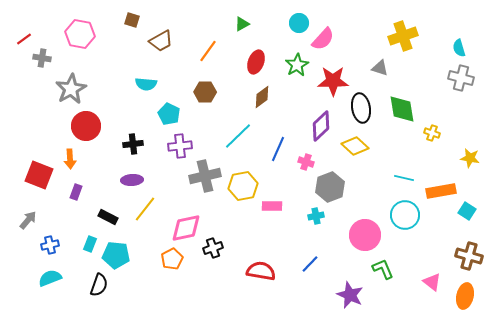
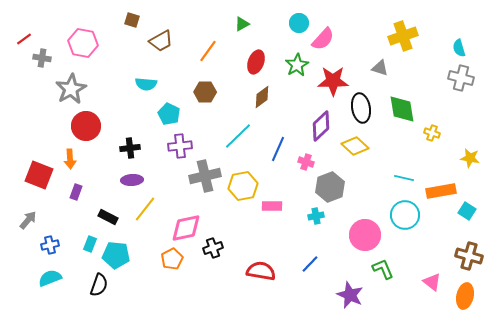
pink hexagon at (80, 34): moved 3 px right, 9 px down
black cross at (133, 144): moved 3 px left, 4 px down
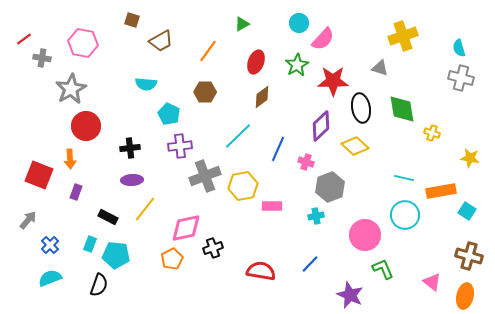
gray cross at (205, 176): rotated 8 degrees counterclockwise
blue cross at (50, 245): rotated 30 degrees counterclockwise
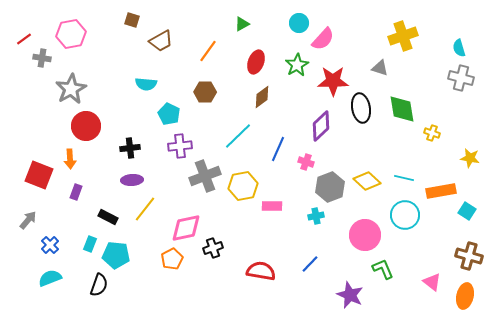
pink hexagon at (83, 43): moved 12 px left, 9 px up; rotated 20 degrees counterclockwise
yellow diamond at (355, 146): moved 12 px right, 35 px down
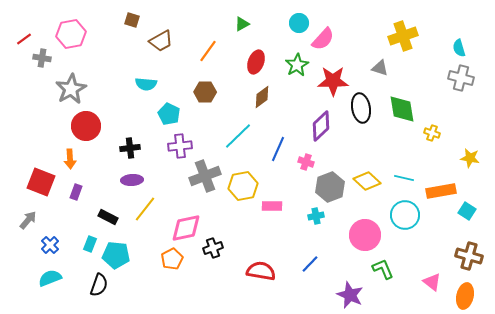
red square at (39, 175): moved 2 px right, 7 px down
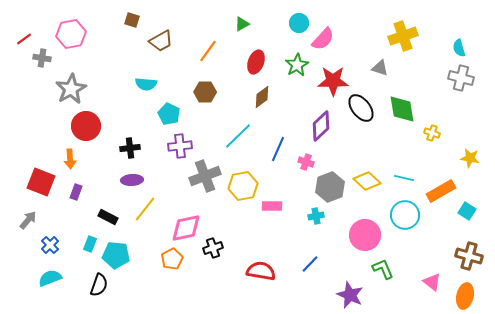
black ellipse at (361, 108): rotated 28 degrees counterclockwise
orange rectangle at (441, 191): rotated 20 degrees counterclockwise
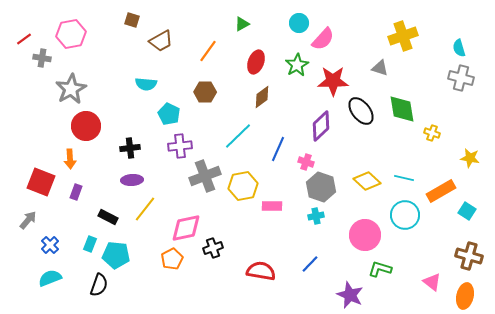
black ellipse at (361, 108): moved 3 px down
gray hexagon at (330, 187): moved 9 px left; rotated 20 degrees counterclockwise
green L-shape at (383, 269): moved 3 px left; rotated 50 degrees counterclockwise
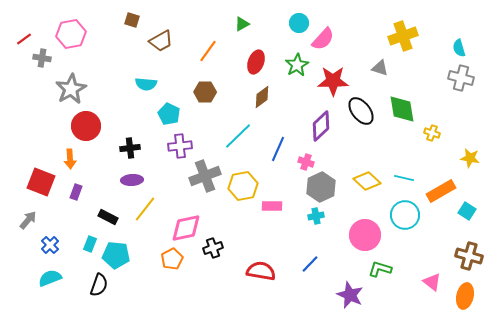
gray hexagon at (321, 187): rotated 16 degrees clockwise
